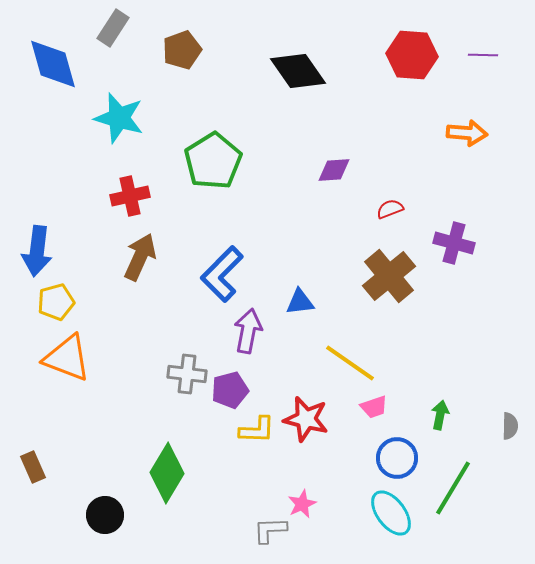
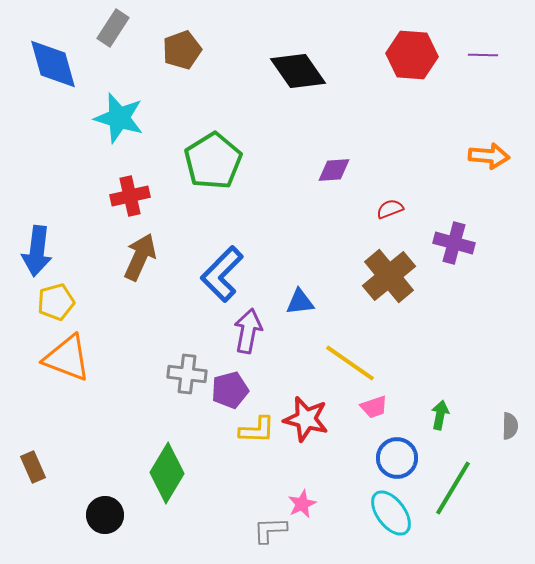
orange arrow: moved 22 px right, 23 px down
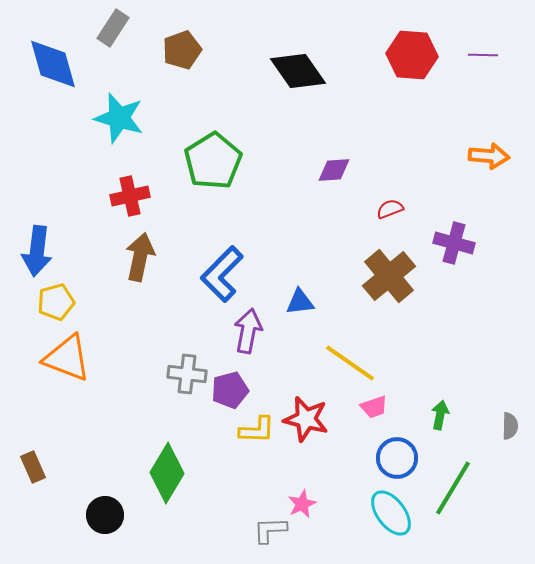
brown arrow: rotated 12 degrees counterclockwise
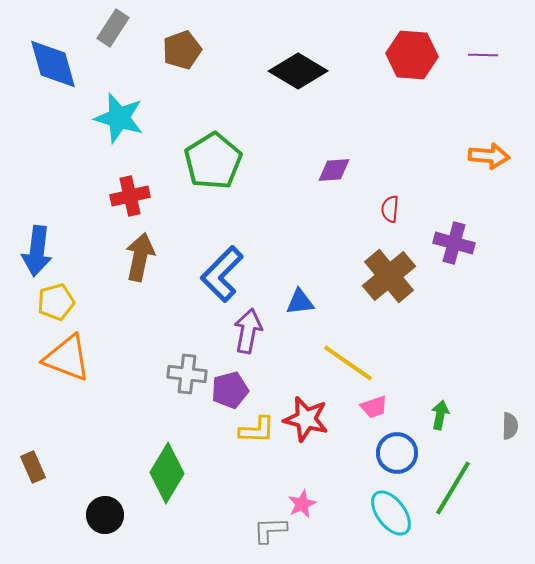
black diamond: rotated 24 degrees counterclockwise
red semicircle: rotated 64 degrees counterclockwise
yellow line: moved 2 px left
blue circle: moved 5 px up
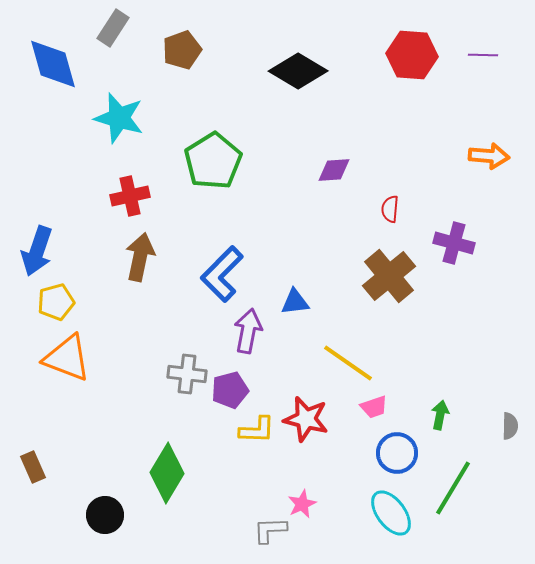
blue arrow: rotated 12 degrees clockwise
blue triangle: moved 5 px left
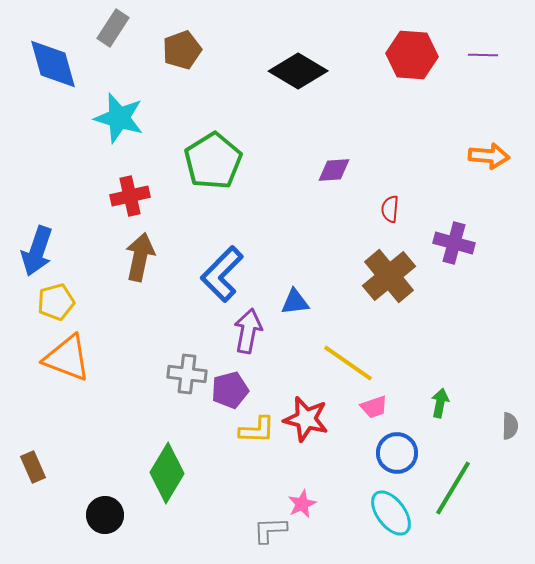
green arrow: moved 12 px up
